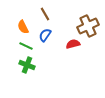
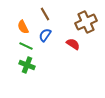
brown cross: moved 2 px left, 4 px up
red semicircle: rotated 48 degrees clockwise
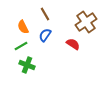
brown cross: rotated 10 degrees counterclockwise
green line: moved 5 px left; rotated 56 degrees counterclockwise
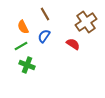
blue semicircle: moved 1 px left, 1 px down
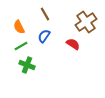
orange semicircle: moved 4 px left
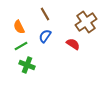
blue semicircle: moved 1 px right
